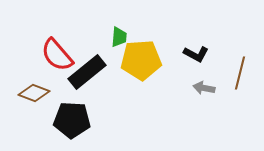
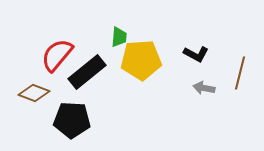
red semicircle: rotated 81 degrees clockwise
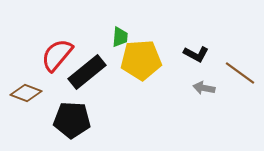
green trapezoid: moved 1 px right
brown line: rotated 68 degrees counterclockwise
brown diamond: moved 8 px left
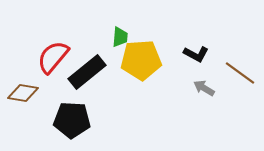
red semicircle: moved 4 px left, 2 px down
gray arrow: rotated 20 degrees clockwise
brown diamond: moved 3 px left; rotated 12 degrees counterclockwise
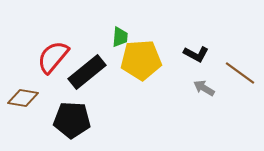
brown diamond: moved 5 px down
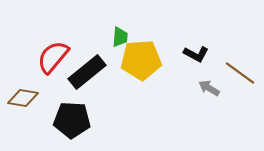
gray arrow: moved 5 px right
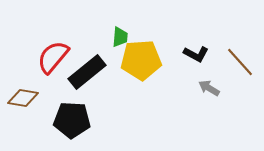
brown line: moved 11 px up; rotated 12 degrees clockwise
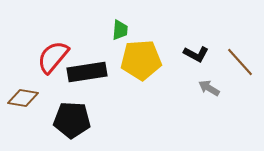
green trapezoid: moved 7 px up
black rectangle: rotated 30 degrees clockwise
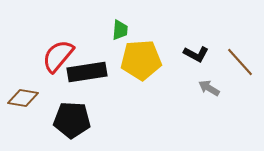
red semicircle: moved 5 px right, 1 px up
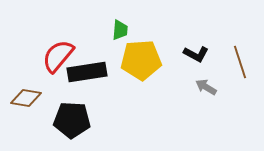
brown line: rotated 24 degrees clockwise
gray arrow: moved 3 px left, 1 px up
brown diamond: moved 3 px right
